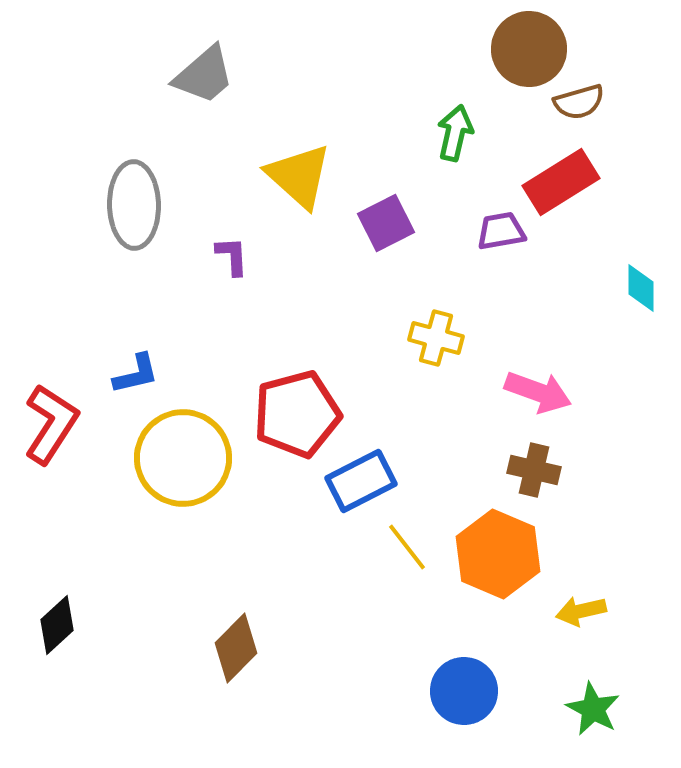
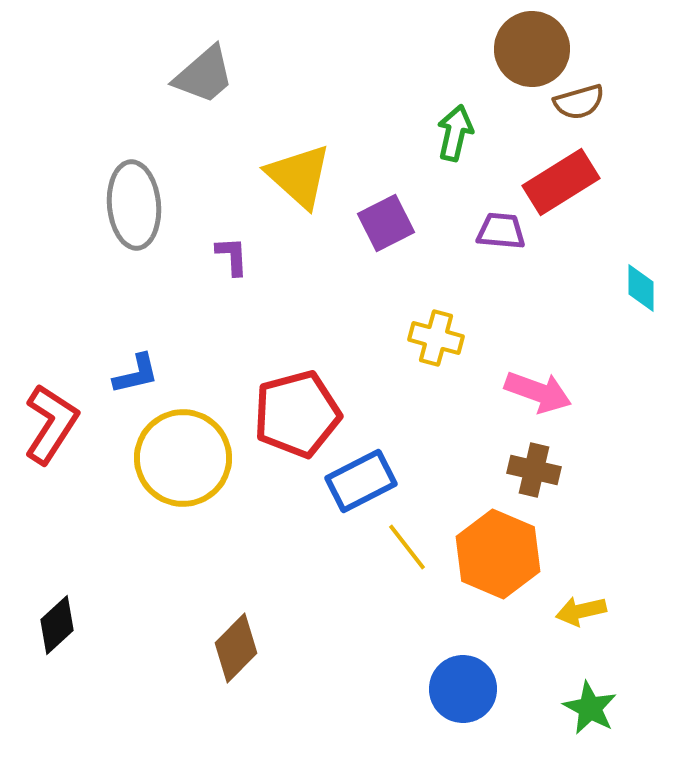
brown circle: moved 3 px right
gray ellipse: rotated 4 degrees counterclockwise
purple trapezoid: rotated 15 degrees clockwise
blue circle: moved 1 px left, 2 px up
green star: moved 3 px left, 1 px up
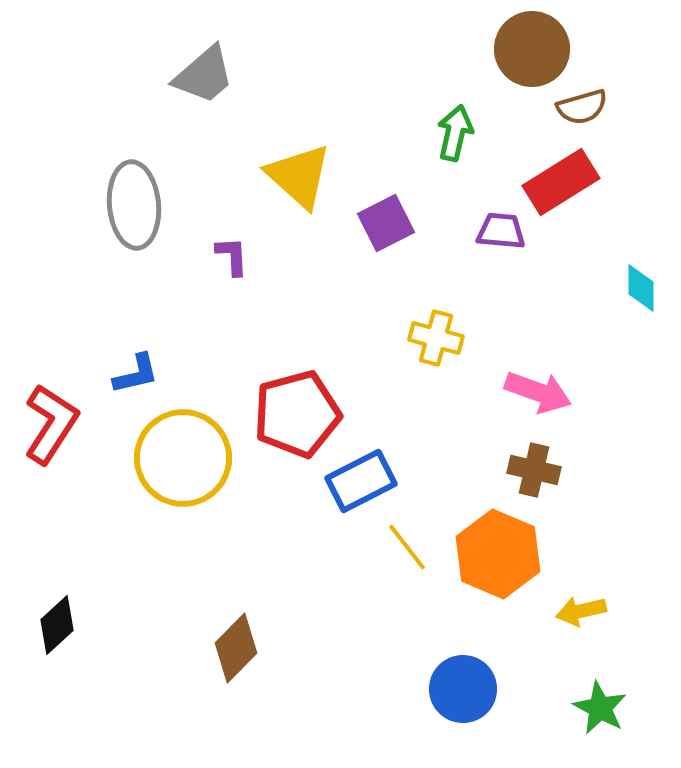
brown semicircle: moved 3 px right, 5 px down
green star: moved 10 px right
